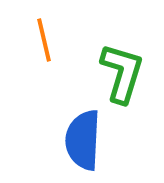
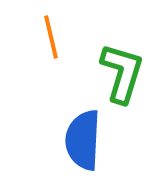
orange line: moved 7 px right, 3 px up
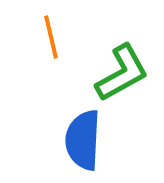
green L-shape: rotated 44 degrees clockwise
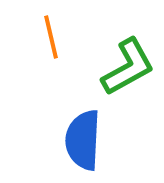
green L-shape: moved 6 px right, 6 px up
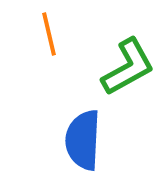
orange line: moved 2 px left, 3 px up
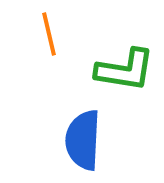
green L-shape: moved 3 px left, 3 px down; rotated 38 degrees clockwise
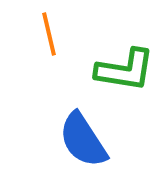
blue semicircle: rotated 36 degrees counterclockwise
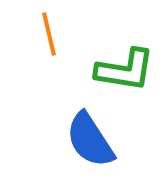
blue semicircle: moved 7 px right
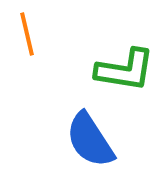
orange line: moved 22 px left
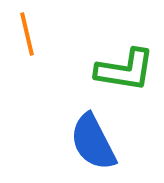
blue semicircle: moved 3 px right, 2 px down; rotated 6 degrees clockwise
